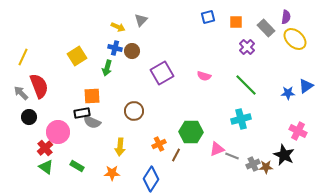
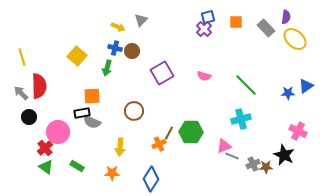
purple cross at (247, 47): moved 43 px left, 18 px up
yellow square at (77, 56): rotated 18 degrees counterclockwise
yellow line at (23, 57): moved 1 px left; rotated 42 degrees counterclockwise
red semicircle at (39, 86): rotated 20 degrees clockwise
pink triangle at (217, 149): moved 7 px right, 3 px up
brown line at (176, 155): moved 7 px left, 22 px up
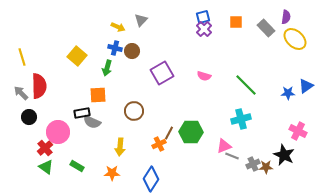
blue square at (208, 17): moved 5 px left
orange square at (92, 96): moved 6 px right, 1 px up
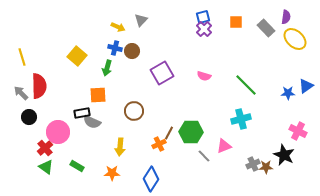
gray line at (232, 156): moved 28 px left; rotated 24 degrees clockwise
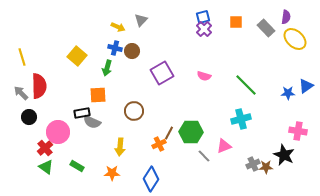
pink cross at (298, 131): rotated 18 degrees counterclockwise
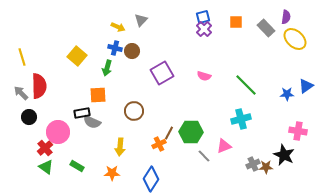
blue star at (288, 93): moved 1 px left, 1 px down
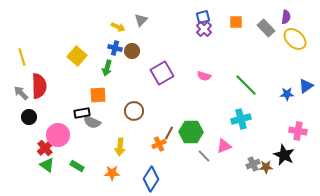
pink circle at (58, 132): moved 3 px down
green triangle at (46, 167): moved 1 px right, 2 px up
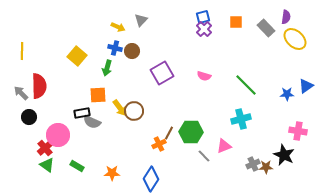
yellow line at (22, 57): moved 6 px up; rotated 18 degrees clockwise
yellow arrow at (120, 147): moved 39 px up; rotated 42 degrees counterclockwise
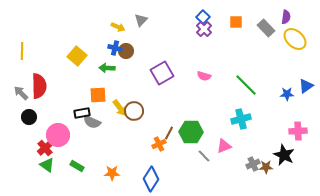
blue square at (203, 17): rotated 32 degrees counterclockwise
brown circle at (132, 51): moved 6 px left
green arrow at (107, 68): rotated 77 degrees clockwise
pink cross at (298, 131): rotated 12 degrees counterclockwise
